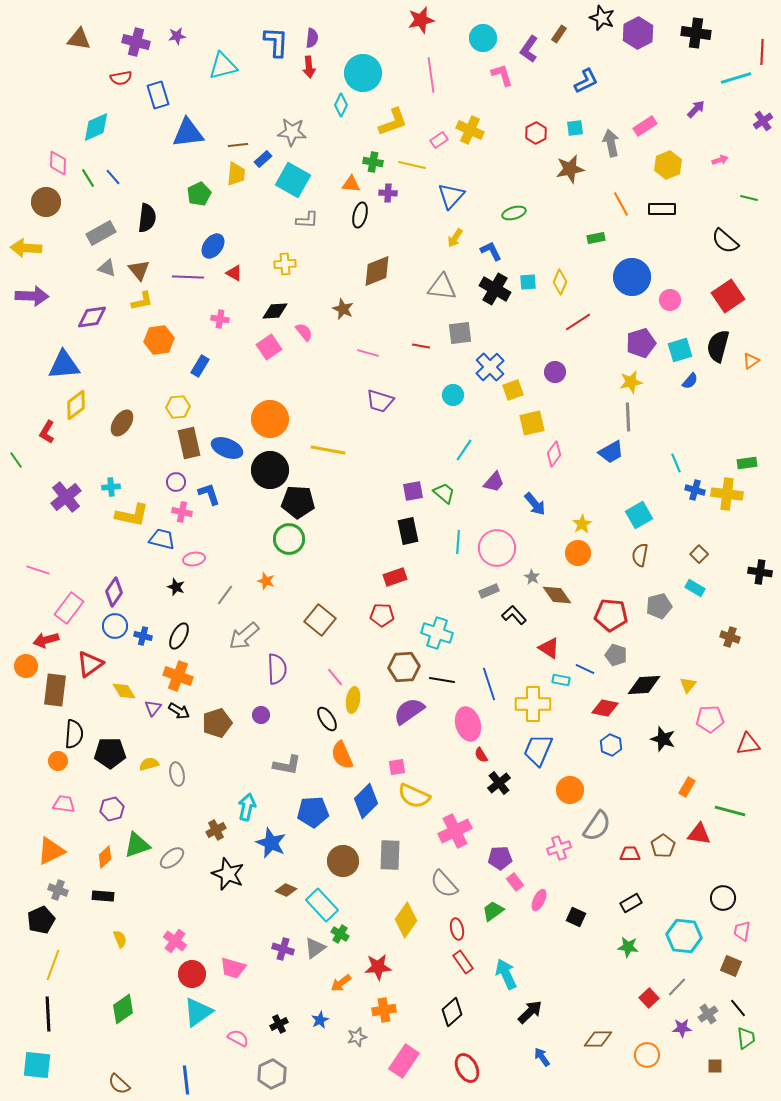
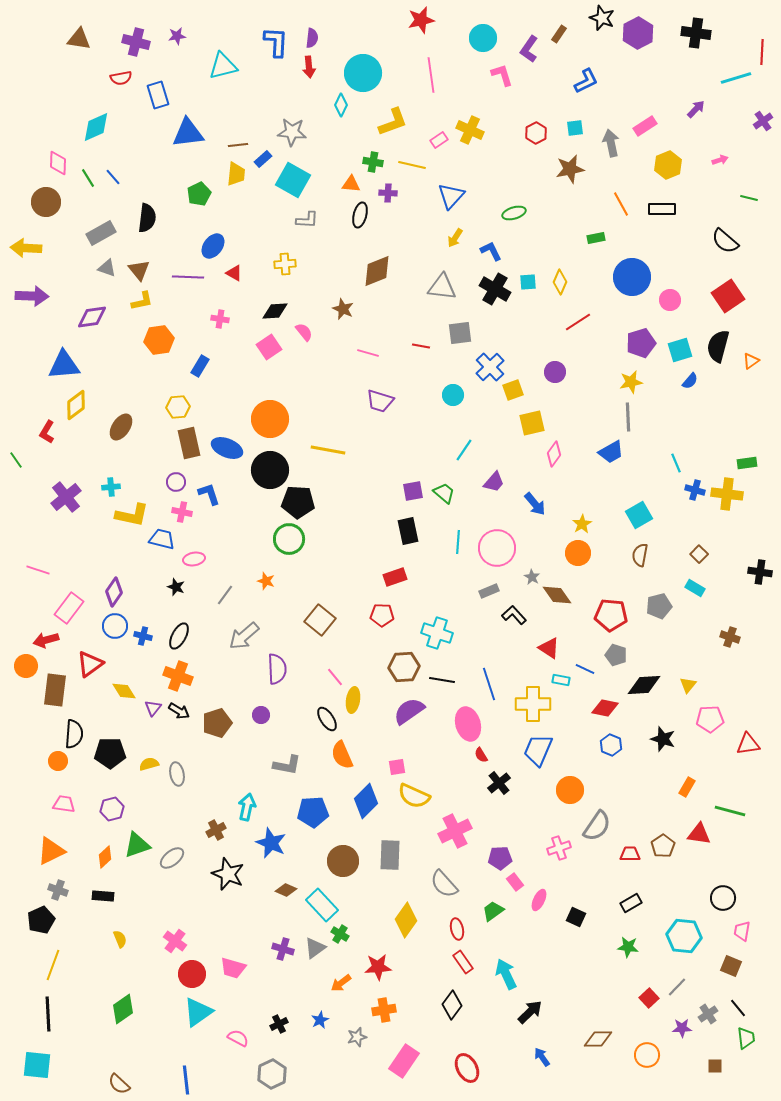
brown ellipse at (122, 423): moved 1 px left, 4 px down
black diamond at (452, 1012): moved 7 px up; rotated 12 degrees counterclockwise
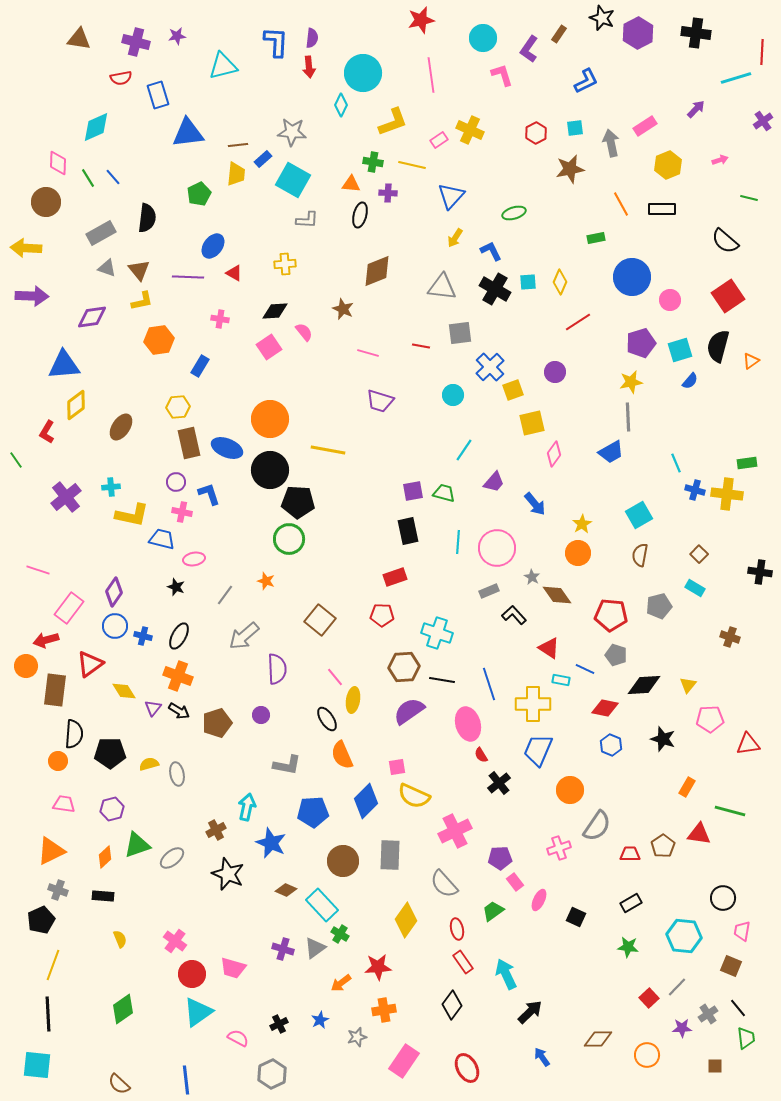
green trapezoid at (444, 493): rotated 25 degrees counterclockwise
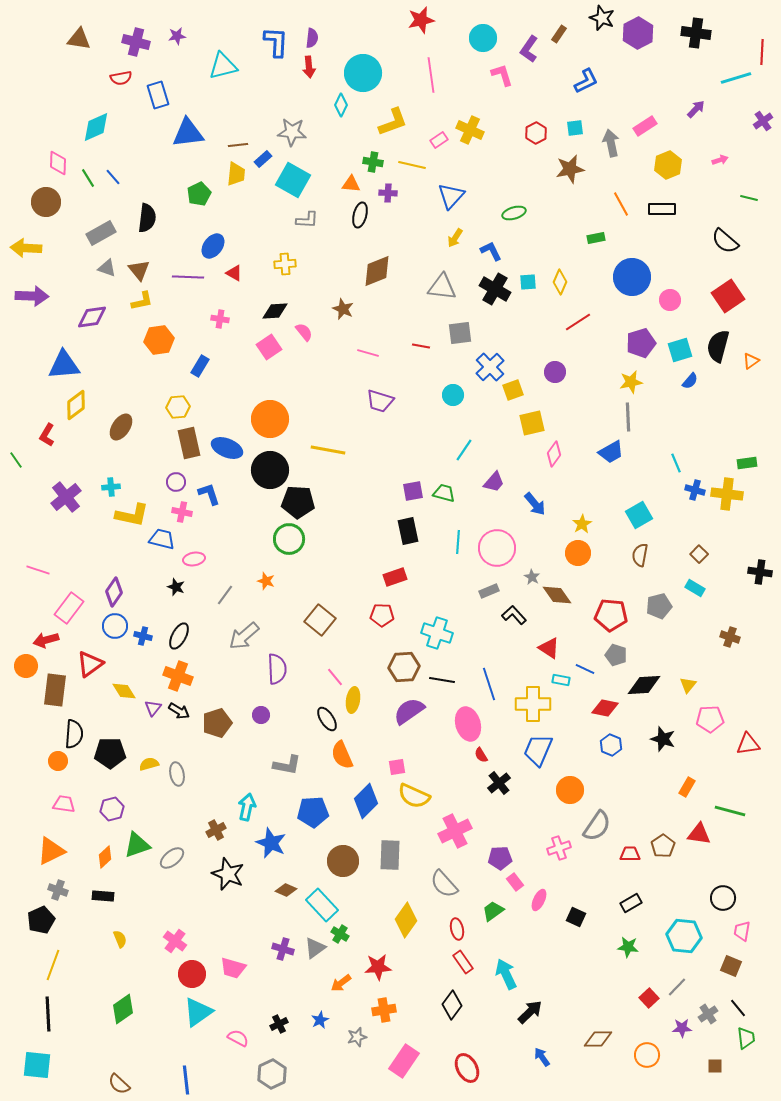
red L-shape at (47, 432): moved 3 px down
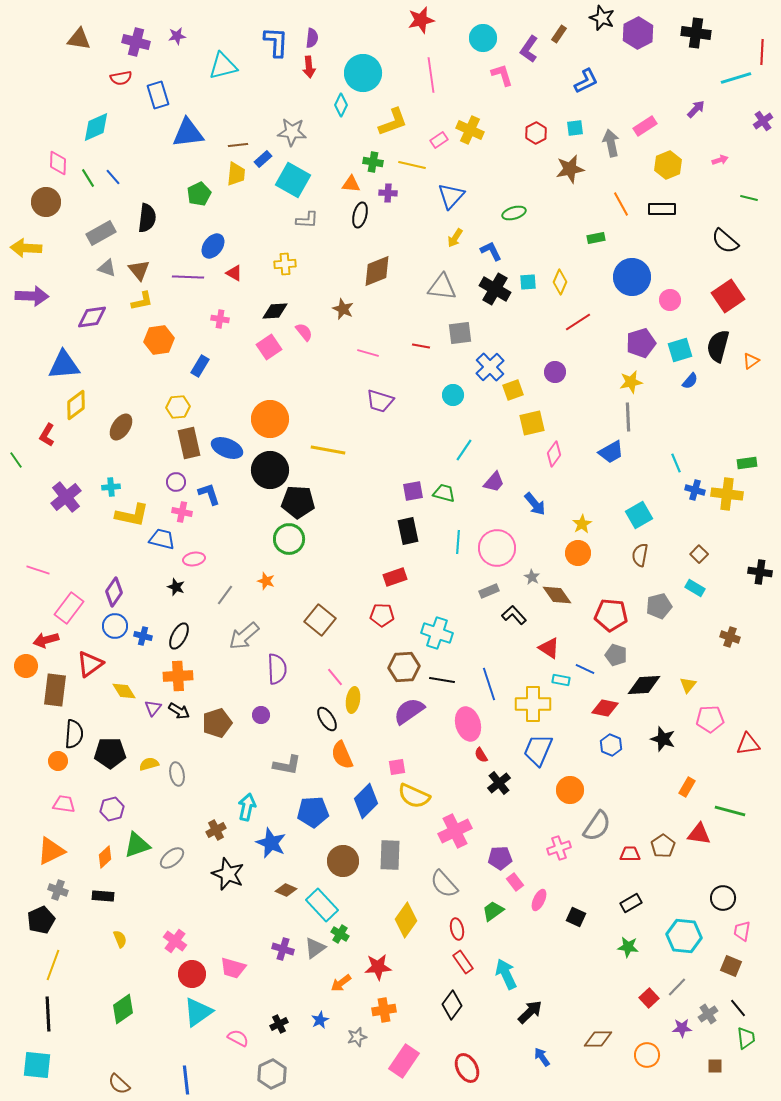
orange cross at (178, 676): rotated 24 degrees counterclockwise
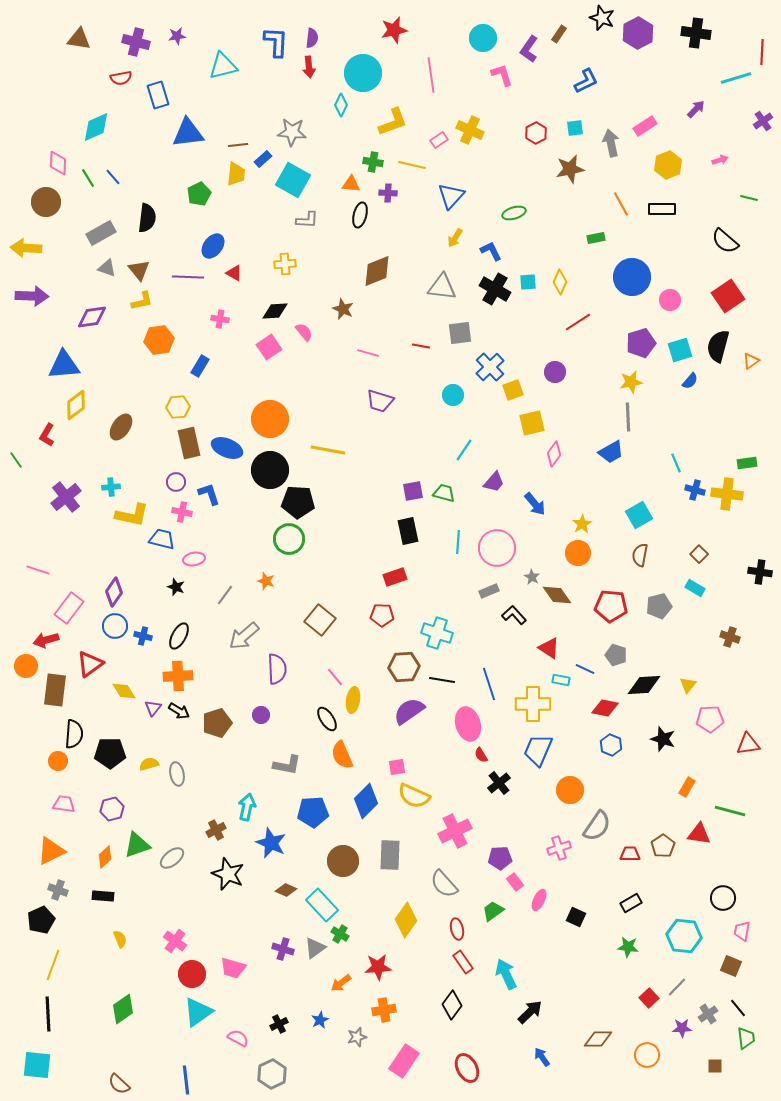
red star at (421, 20): moved 27 px left, 10 px down
red pentagon at (611, 615): moved 9 px up
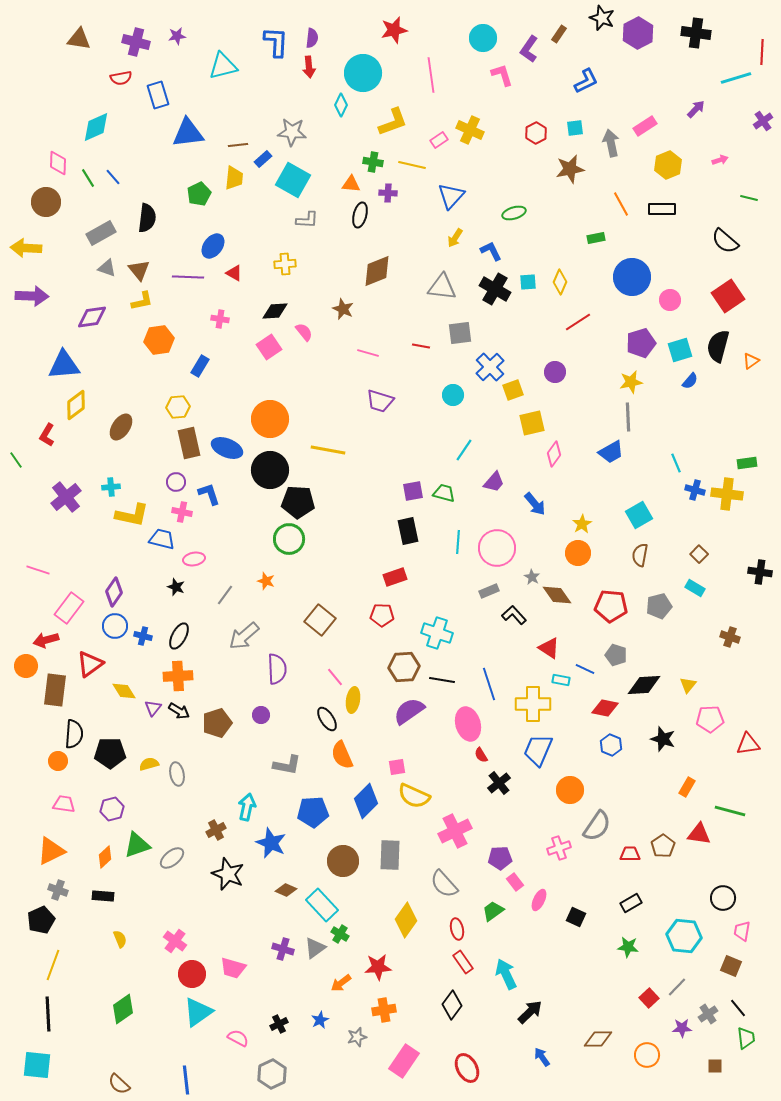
yellow trapezoid at (236, 174): moved 2 px left, 4 px down
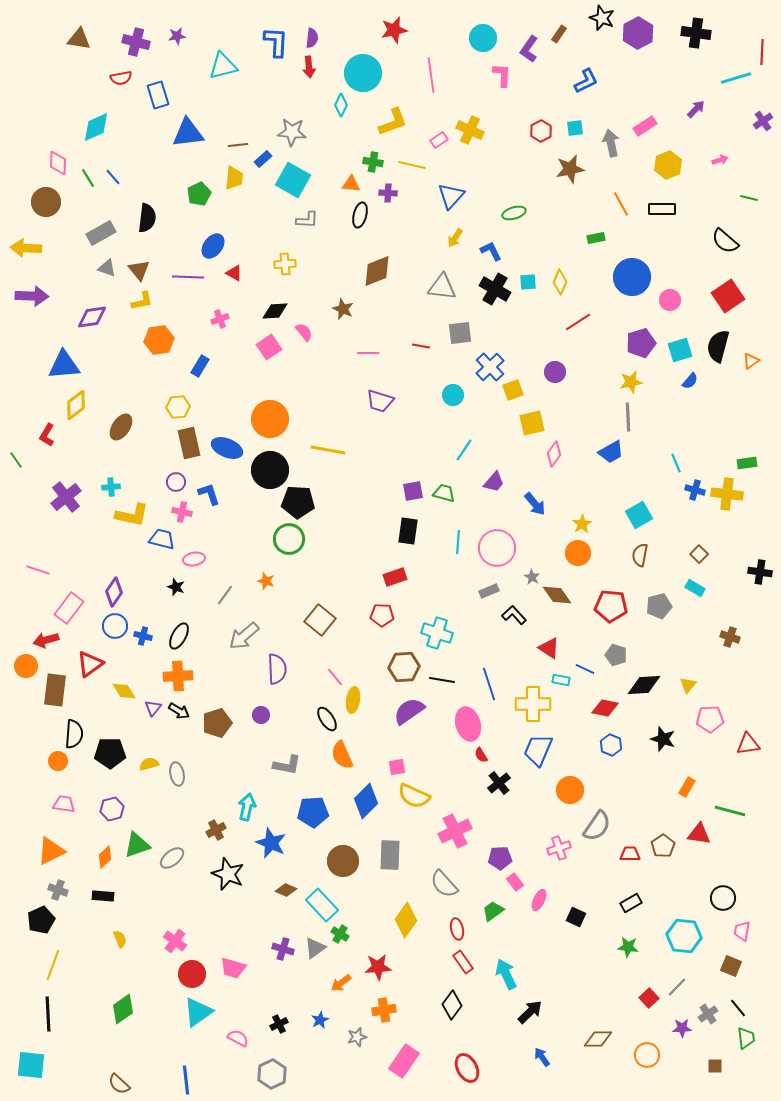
pink L-shape at (502, 75): rotated 20 degrees clockwise
red hexagon at (536, 133): moved 5 px right, 2 px up
pink cross at (220, 319): rotated 30 degrees counterclockwise
pink line at (368, 353): rotated 15 degrees counterclockwise
black rectangle at (408, 531): rotated 20 degrees clockwise
cyan square at (37, 1065): moved 6 px left
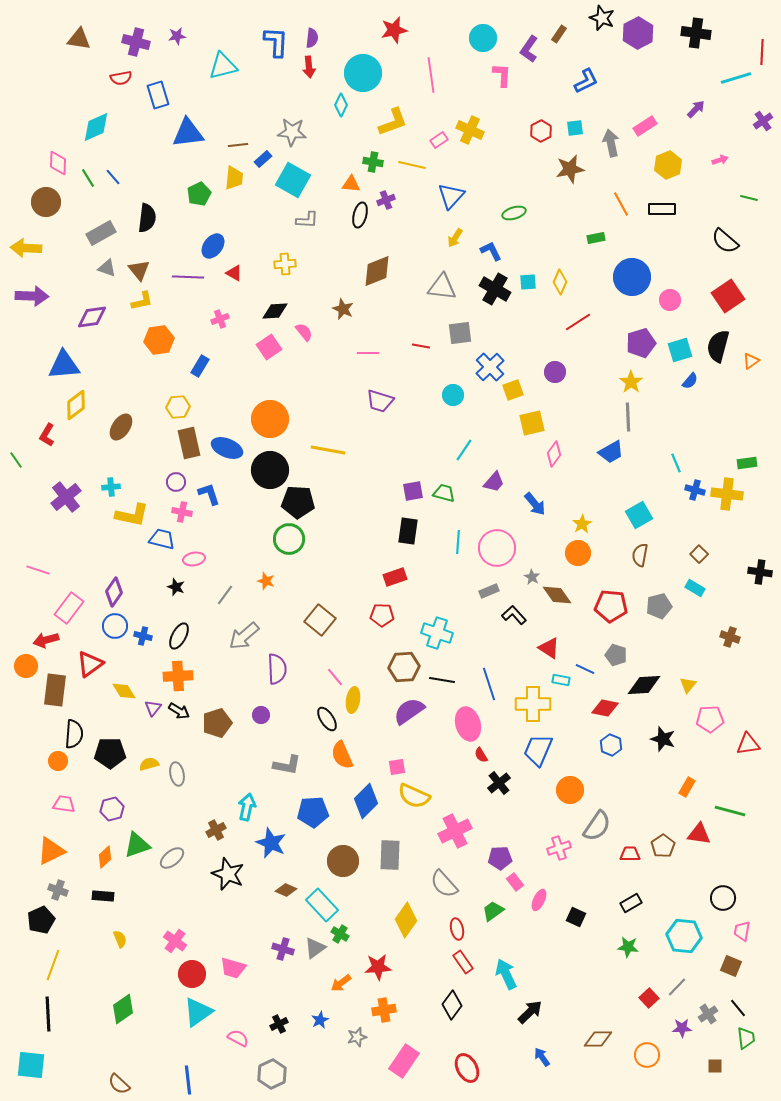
purple cross at (388, 193): moved 2 px left, 7 px down; rotated 24 degrees counterclockwise
yellow star at (631, 382): rotated 25 degrees counterclockwise
blue line at (186, 1080): moved 2 px right
